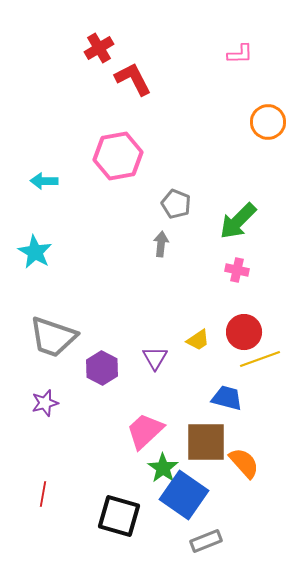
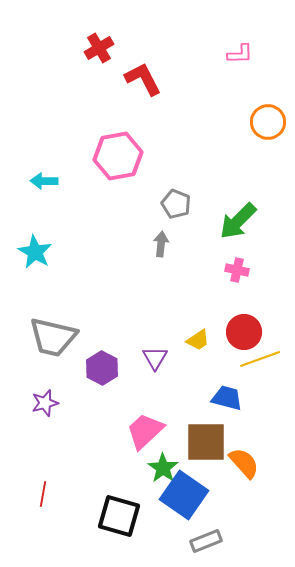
red L-shape: moved 10 px right
gray trapezoid: rotated 6 degrees counterclockwise
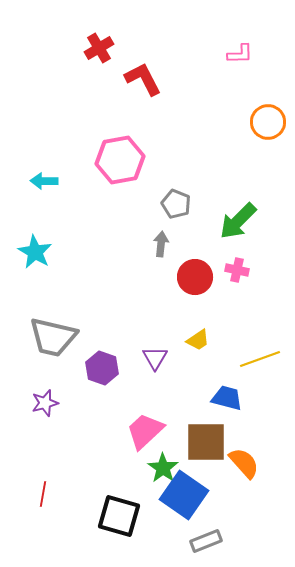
pink hexagon: moved 2 px right, 4 px down
red circle: moved 49 px left, 55 px up
purple hexagon: rotated 8 degrees counterclockwise
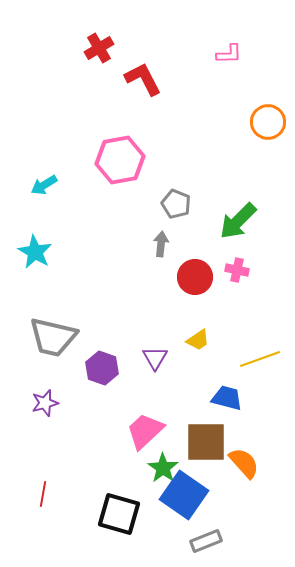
pink L-shape: moved 11 px left
cyan arrow: moved 4 px down; rotated 32 degrees counterclockwise
black square: moved 2 px up
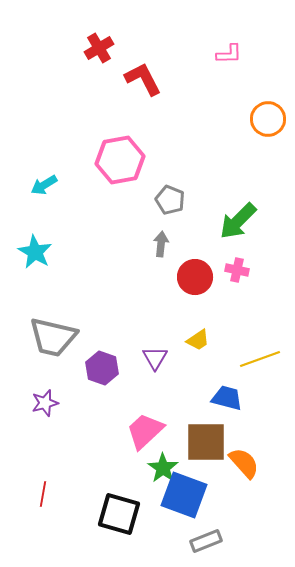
orange circle: moved 3 px up
gray pentagon: moved 6 px left, 4 px up
blue square: rotated 15 degrees counterclockwise
